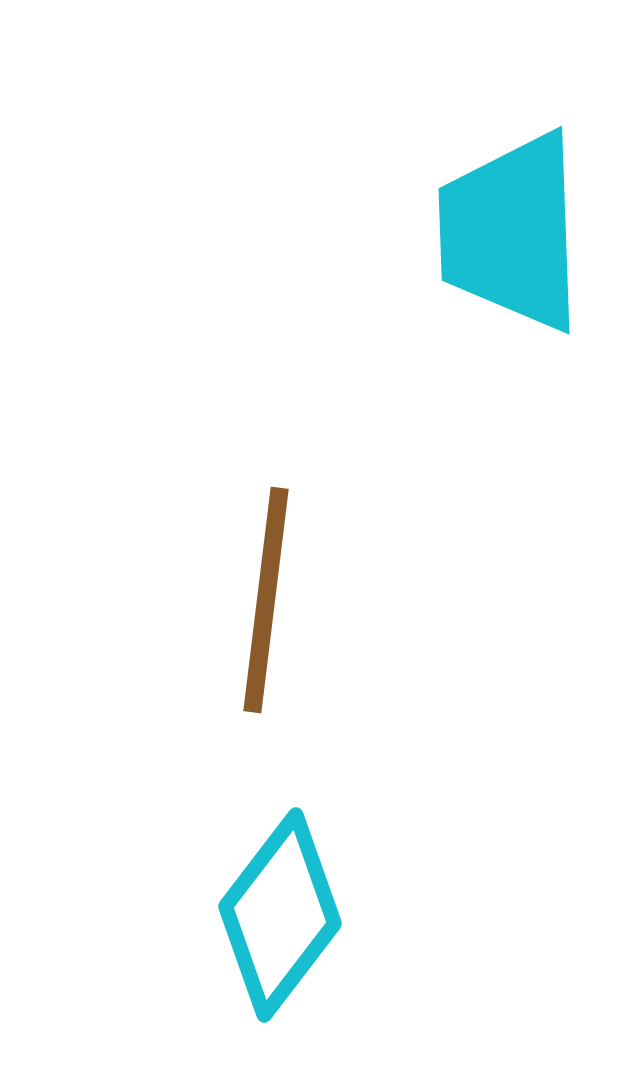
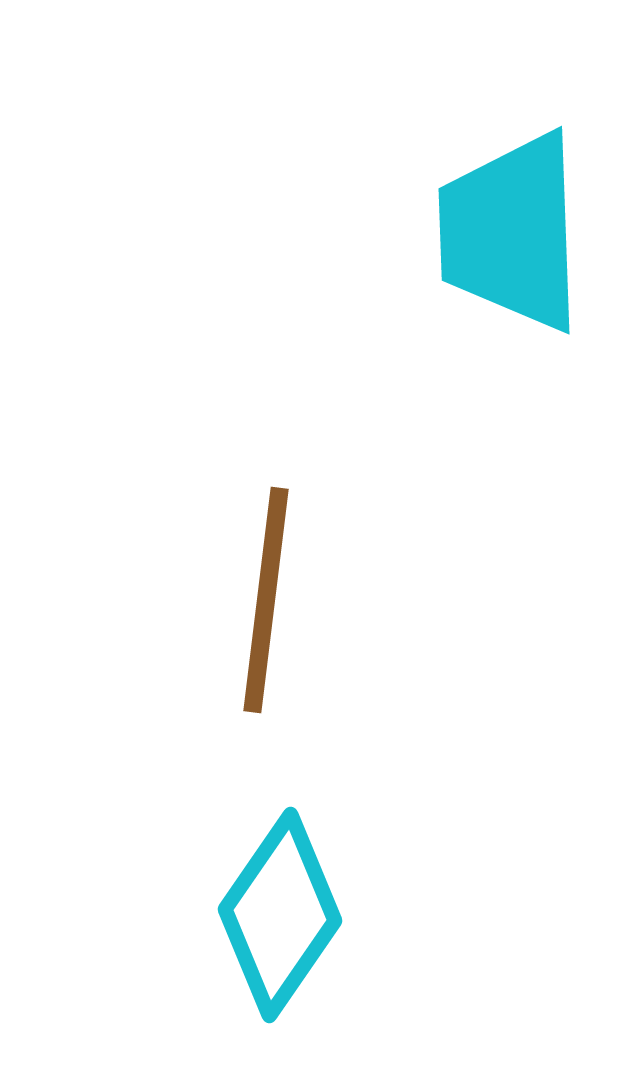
cyan diamond: rotated 3 degrees counterclockwise
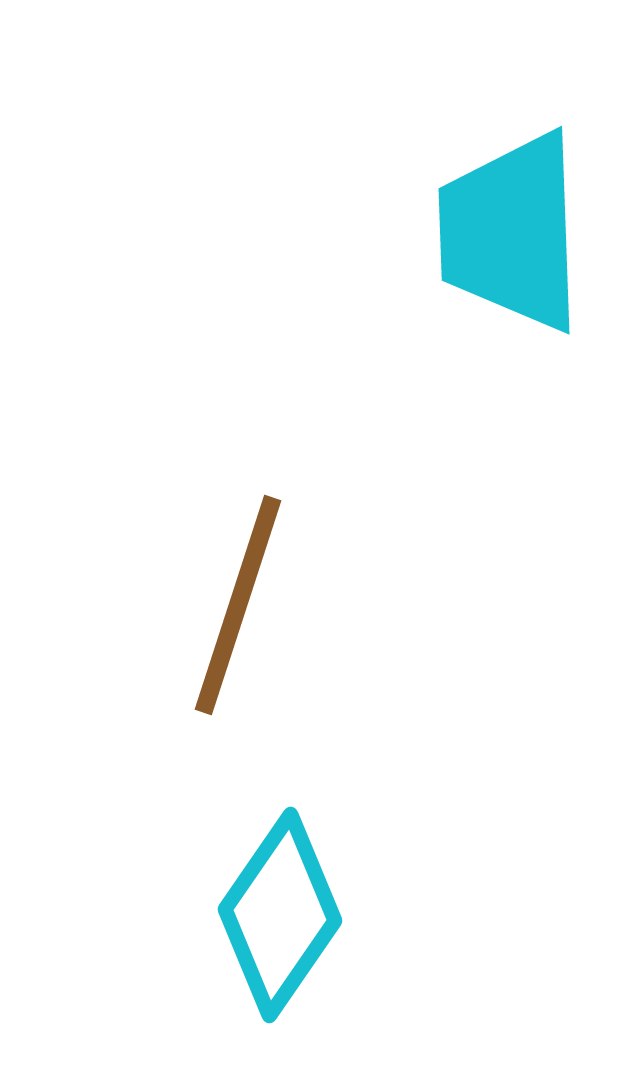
brown line: moved 28 px left, 5 px down; rotated 11 degrees clockwise
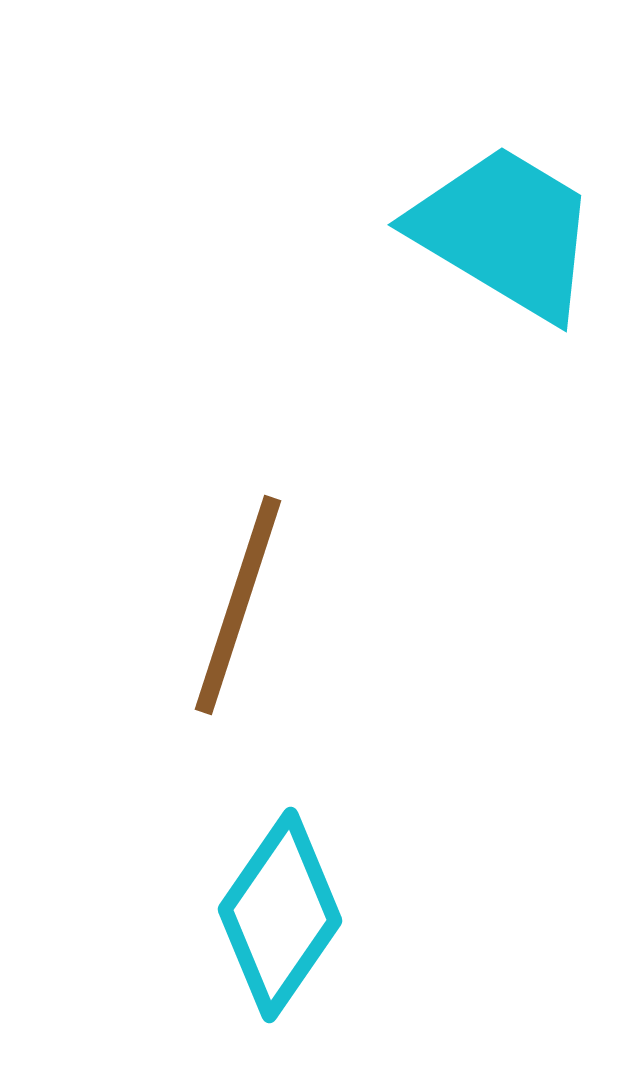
cyan trapezoid: moved 6 px left; rotated 123 degrees clockwise
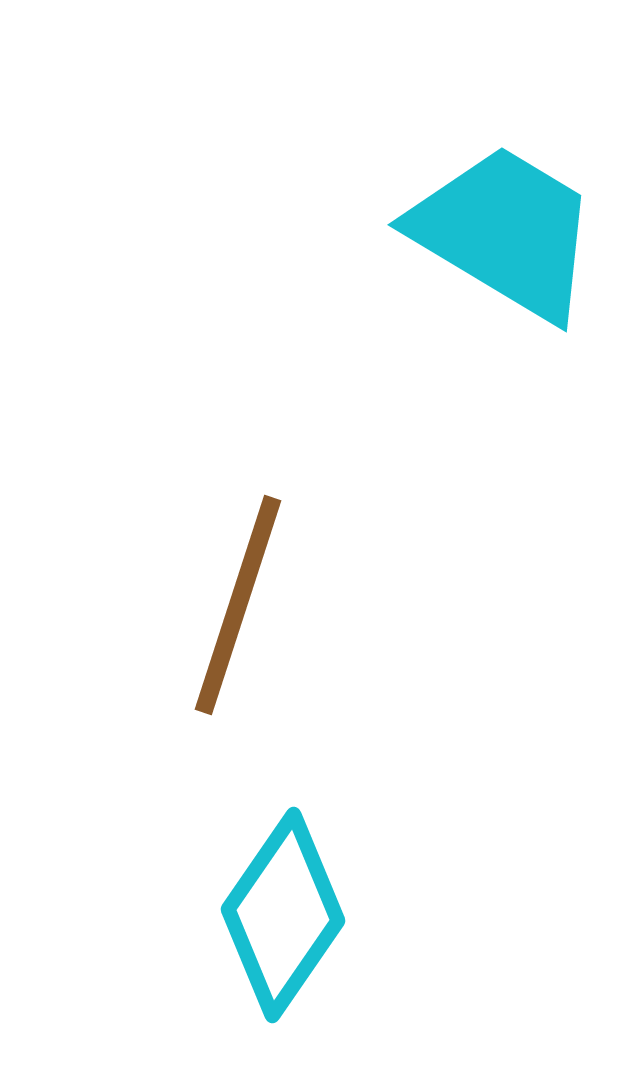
cyan diamond: moved 3 px right
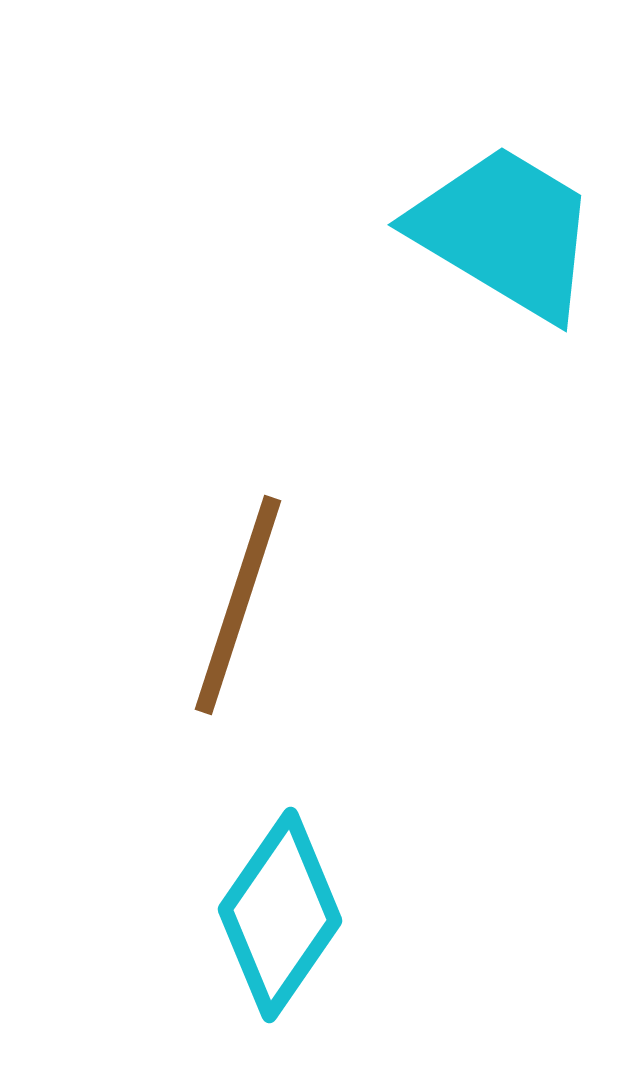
cyan diamond: moved 3 px left
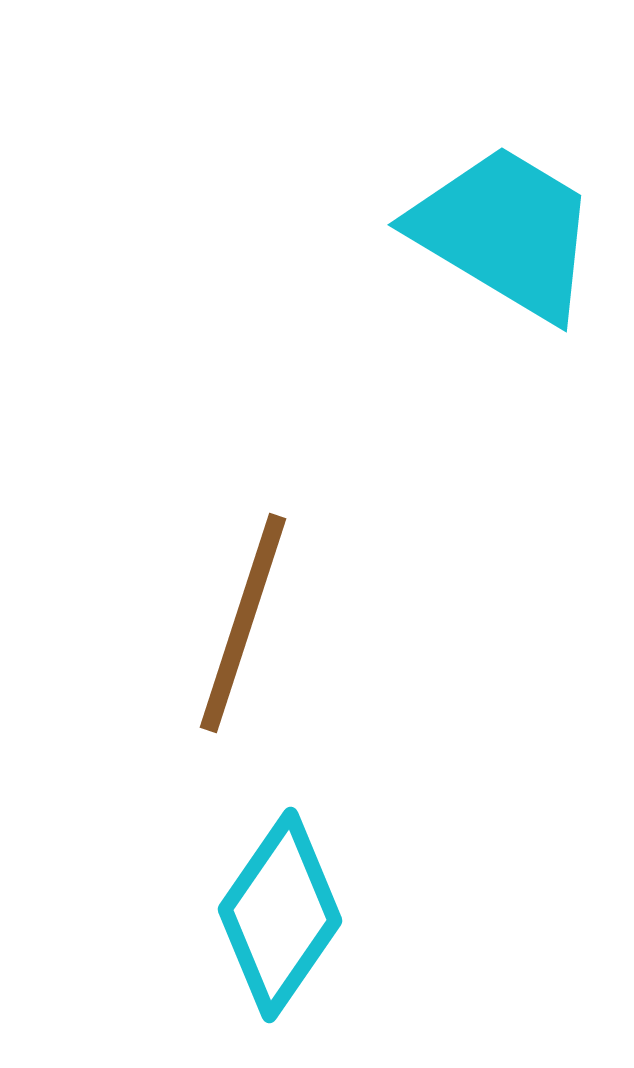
brown line: moved 5 px right, 18 px down
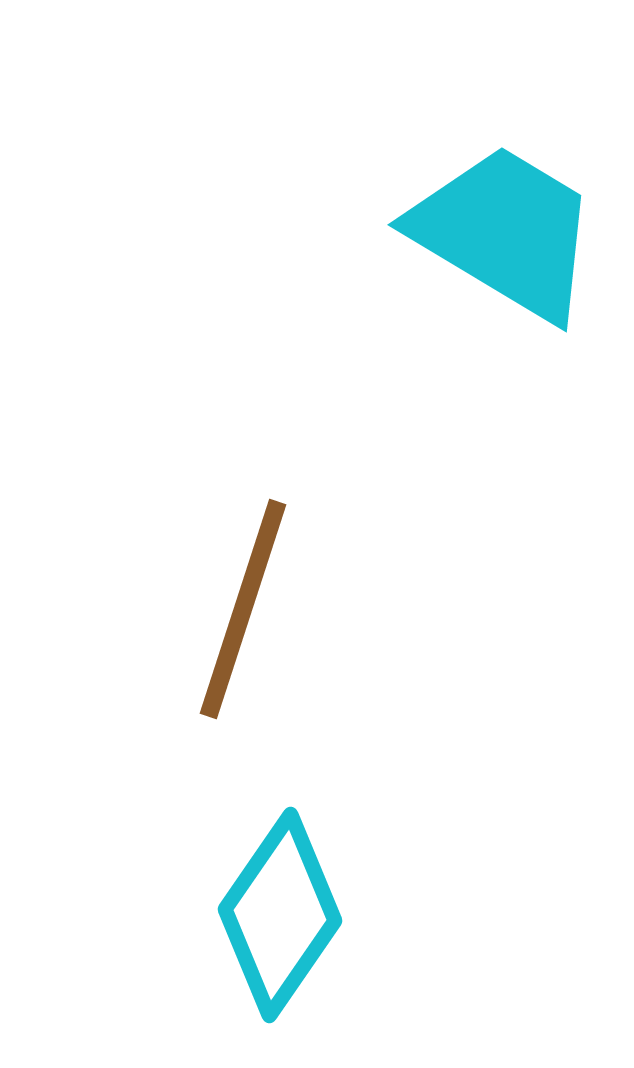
brown line: moved 14 px up
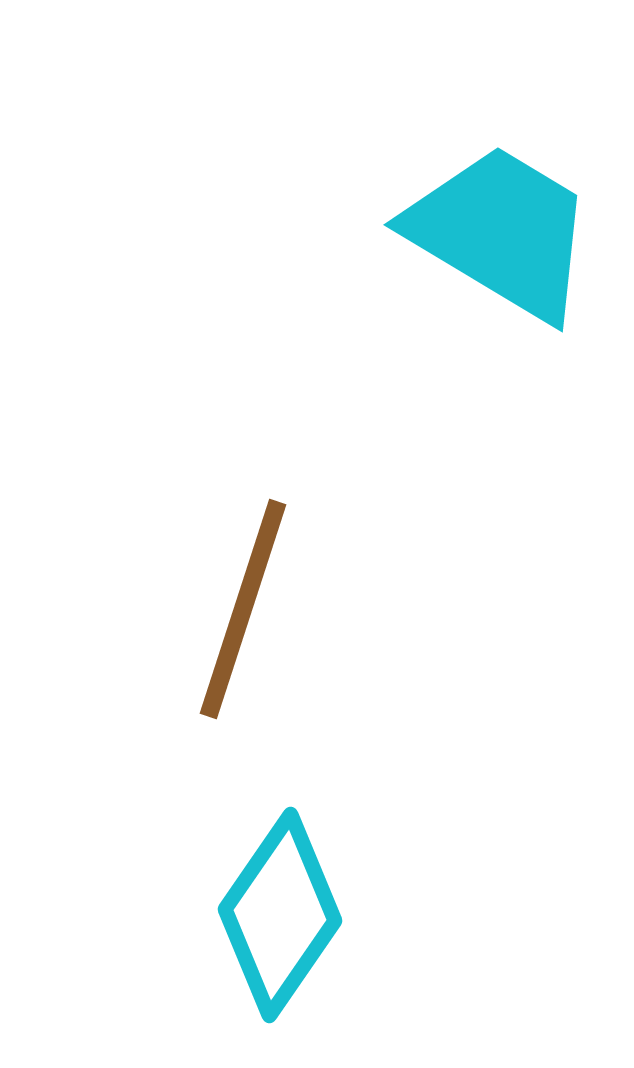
cyan trapezoid: moved 4 px left
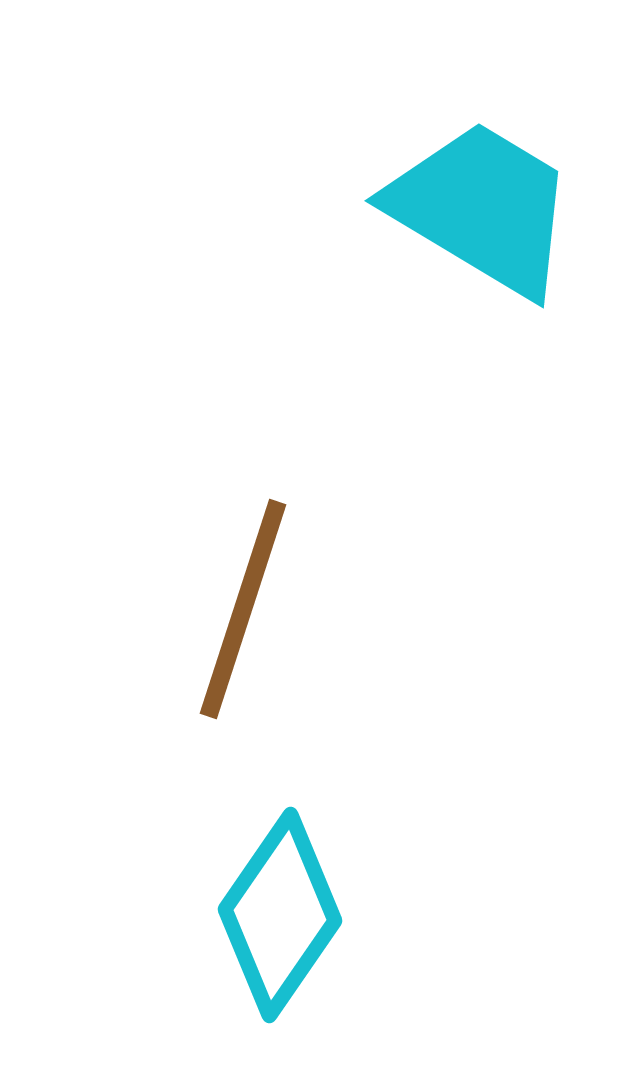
cyan trapezoid: moved 19 px left, 24 px up
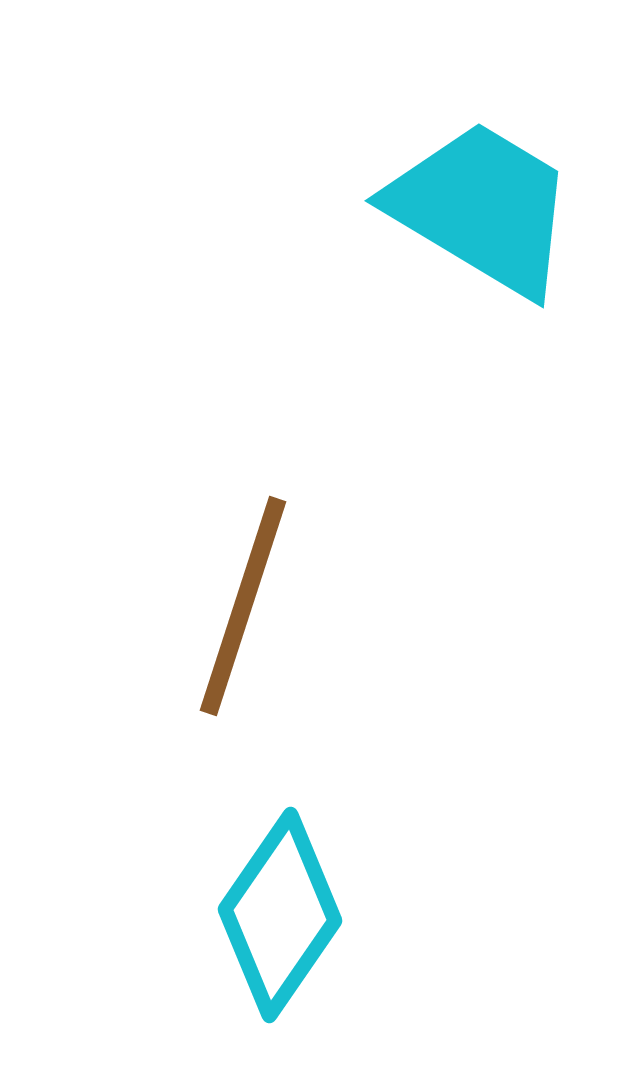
brown line: moved 3 px up
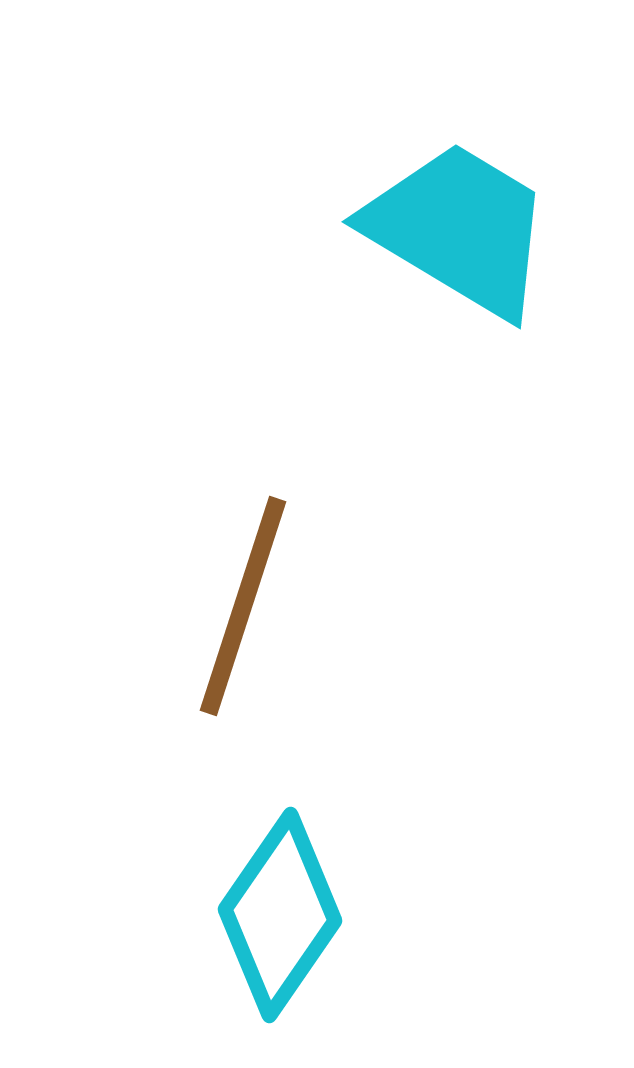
cyan trapezoid: moved 23 px left, 21 px down
